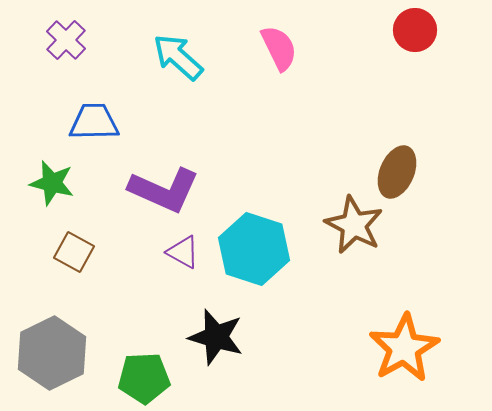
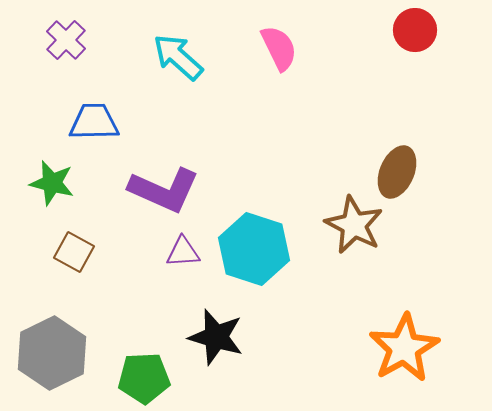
purple triangle: rotated 33 degrees counterclockwise
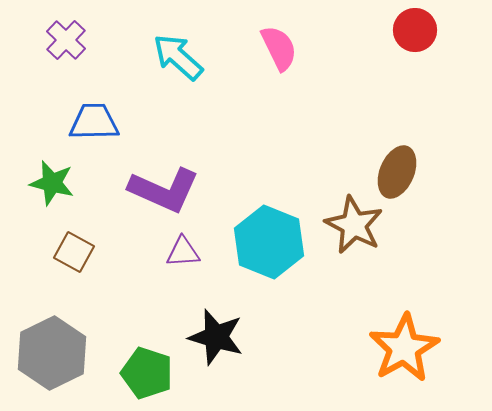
cyan hexagon: moved 15 px right, 7 px up; rotated 4 degrees clockwise
green pentagon: moved 3 px right, 5 px up; rotated 21 degrees clockwise
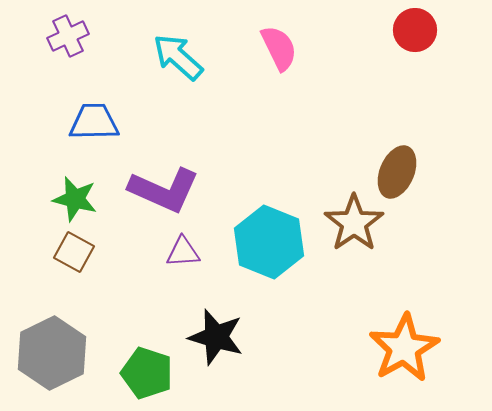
purple cross: moved 2 px right, 4 px up; rotated 21 degrees clockwise
green star: moved 23 px right, 16 px down
brown star: moved 2 px up; rotated 10 degrees clockwise
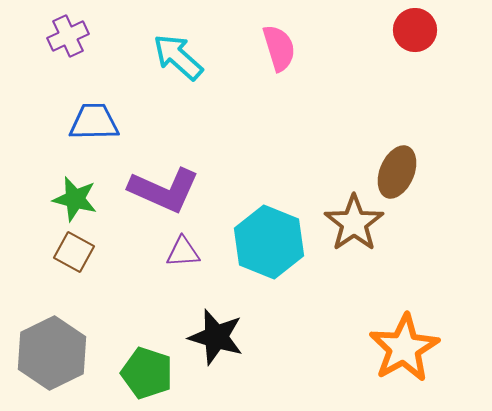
pink semicircle: rotated 9 degrees clockwise
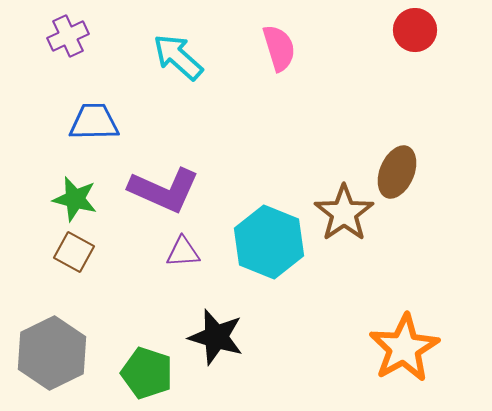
brown star: moved 10 px left, 10 px up
